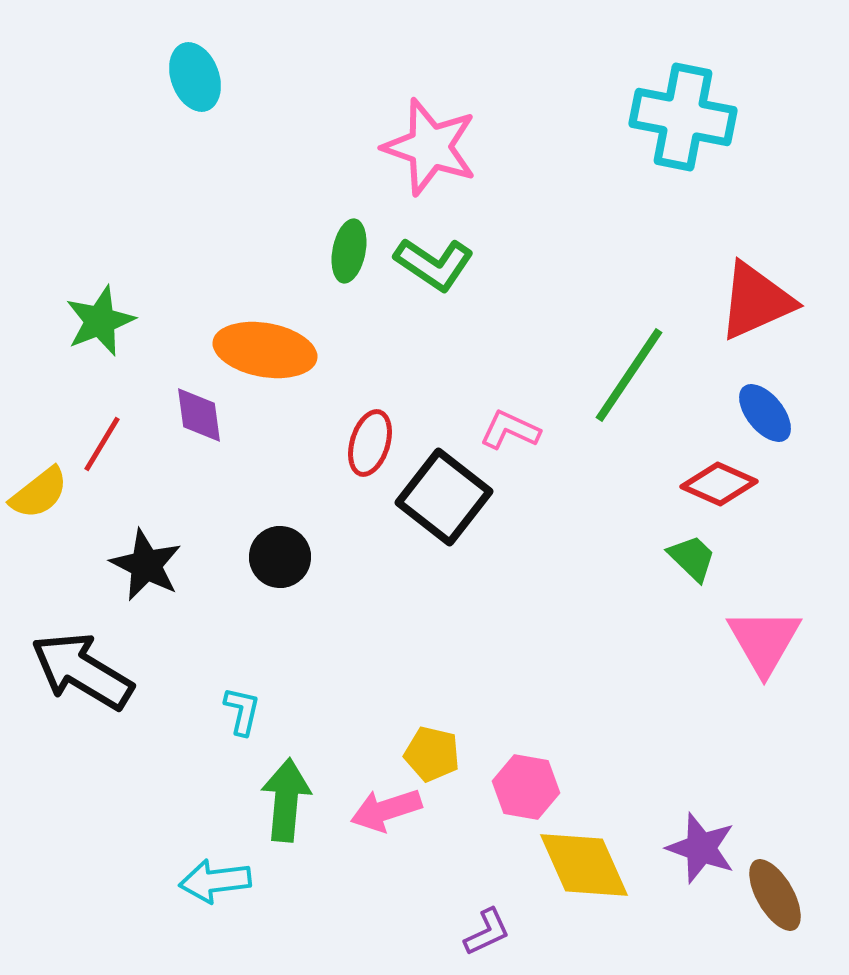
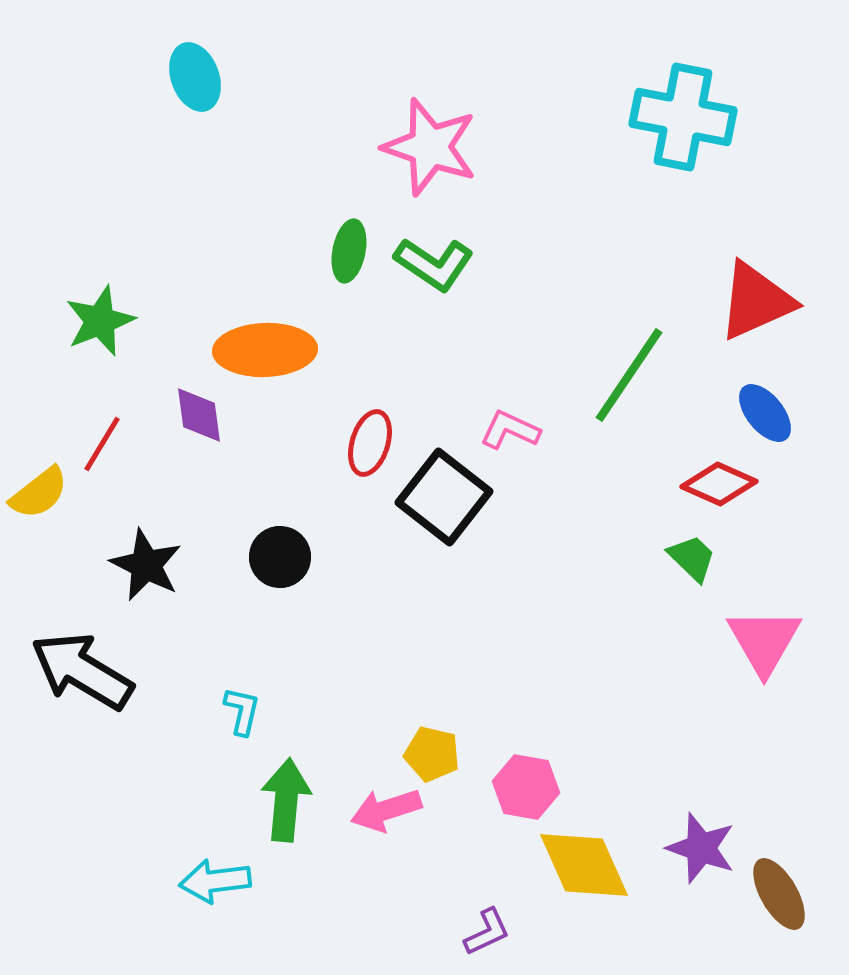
orange ellipse: rotated 12 degrees counterclockwise
brown ellipse: moved 4 px right, 1 px up
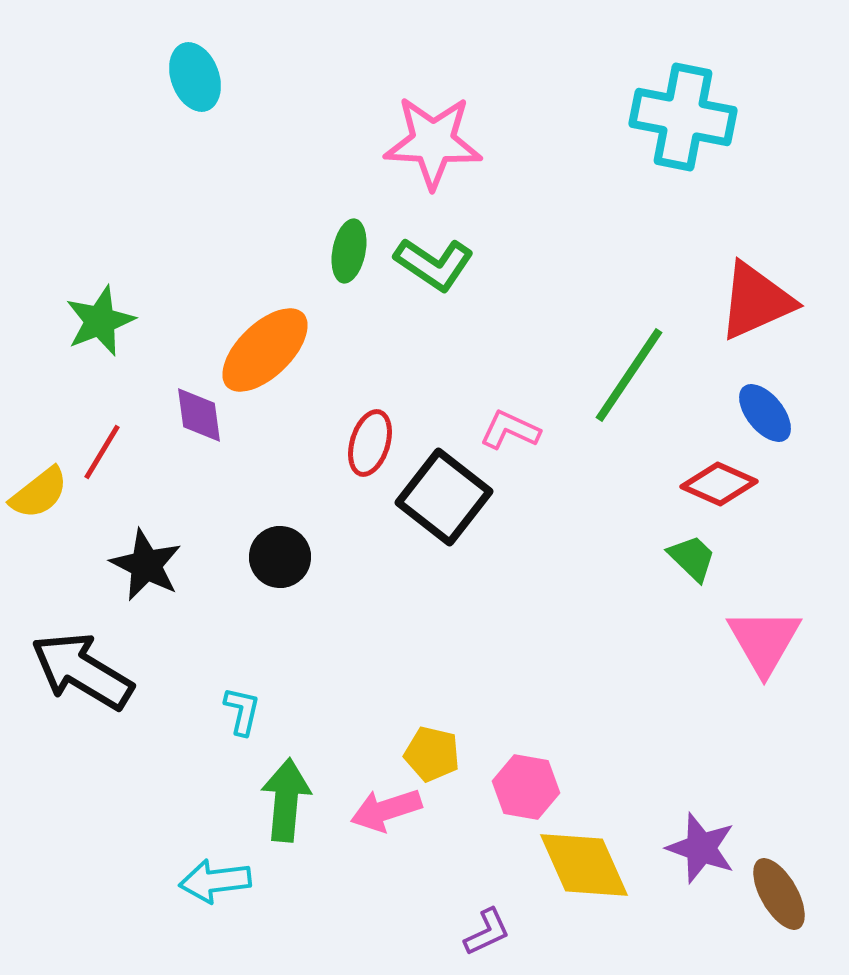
pink star: moved 3 px right, 5 px up; rotated 16 degrees counterclockwise
orange ellipse: rotated 42 degrees counterclockwise
red line: moved 8 px down
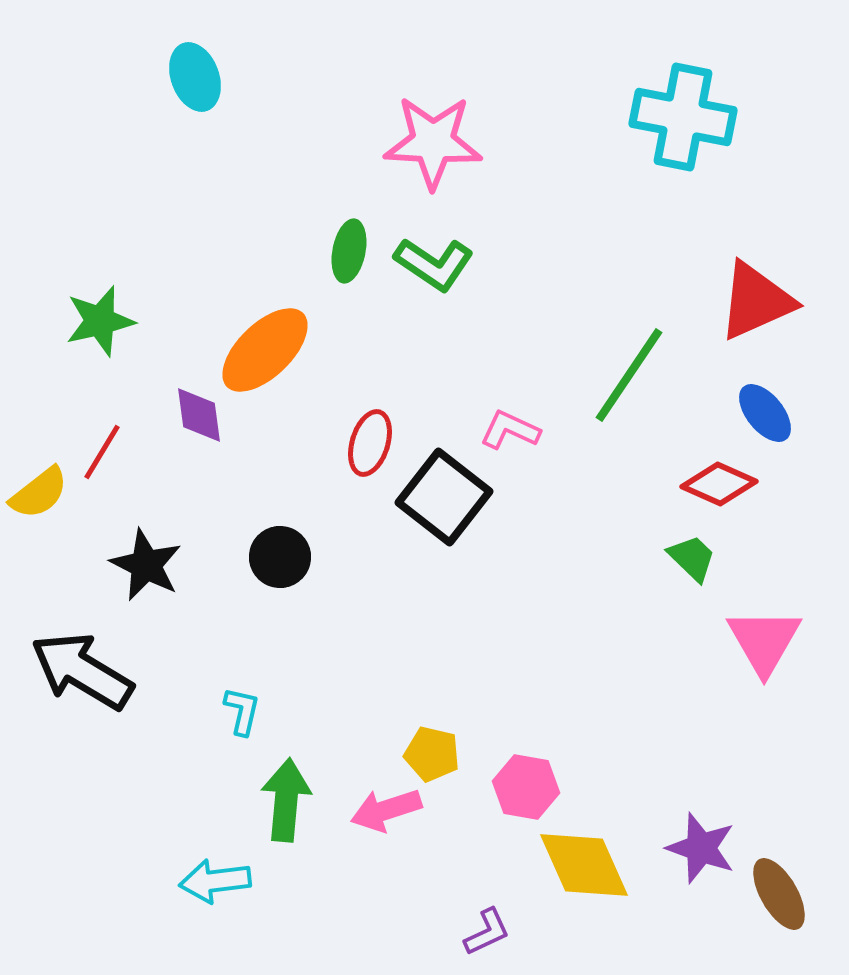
green star: rotated 8 degrees clockwise
